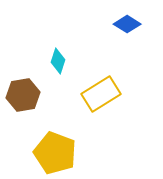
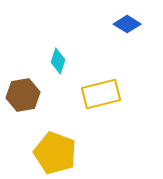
yellow rectangle: rotated 18 degrees clockwise
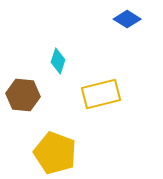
blue diamond: moved 5 px up
brown hexagon: rotated 16 degrees clockwise
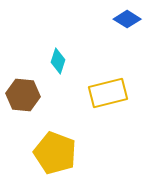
yellow rectangle: moved 7 px right, 1 px up
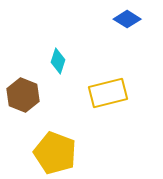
brown hexagon: rotated 16 degrees clockwise
